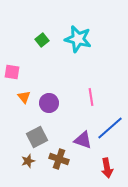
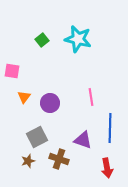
pink square: moved 1 px up
orange triangle: rotated 16 degrees clockwise
purple circle: moved 1 px right
blue line: rotated 48 degrees counterclockwise
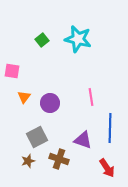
red arrow: rotated 24 degrees counterclockwise
